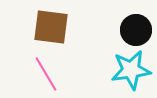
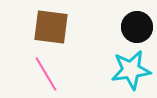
black circle: moved 1 px right, 3 px up
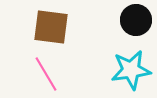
black circle: moved 1 px left, 7 px up
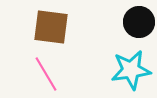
black circle: moved 3 px right, 2 px down
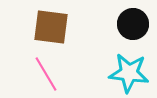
black circle: moved 6 px left, 2 px down
cyan star: moved 2 px left, 3 px down; rotated 15 degrees clockwise
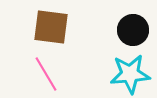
black circle: moved 6 px down
cyan star: moved 1 px right, 1 px down; rotated 12 degrees counterclockwise
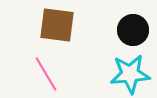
brown square: moved 6 px right, 2 px up
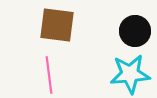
black circle: moved 2 px right, 1 px down
pink line: moved 3 px right, 1 px down; rotated 24 degrees clockwise
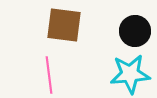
brown square: moved 7 px right
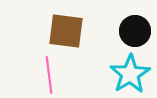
brown square: moved 2 px right, 6 px down
cyan star: rotated 27 degrees counterclockwise
